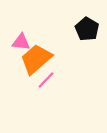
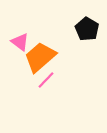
pink triangle: moved 1 px left; rotated 30 degrees clockwise
orange trapezoid: moved 4 px right, 2 px up
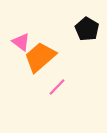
pink triangle: moved 1 px right
pink line: moved 11 px right, 7 px down
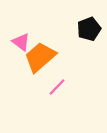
black pentagon: moved 2 px right; rotated 20 degrees clockwise
